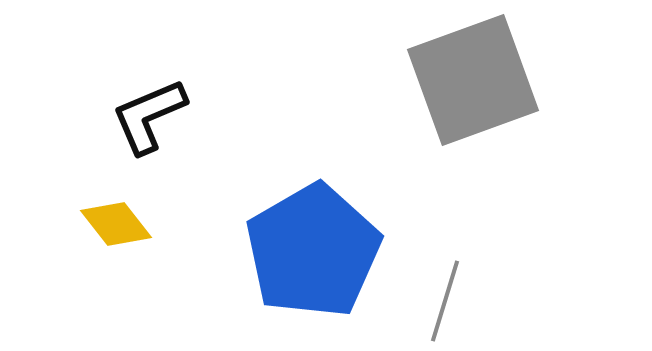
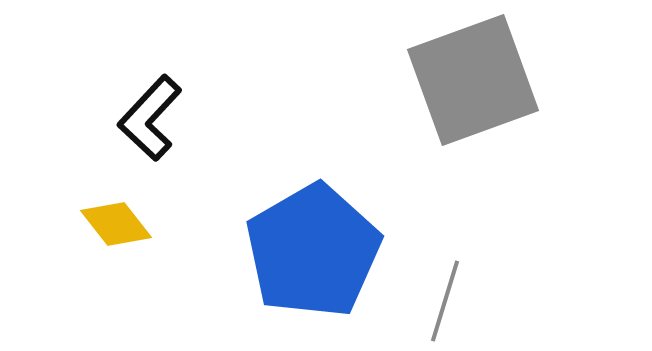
black L-shape: moved 1 px right, 2 px down; rotated 24 degrees counterclockwise
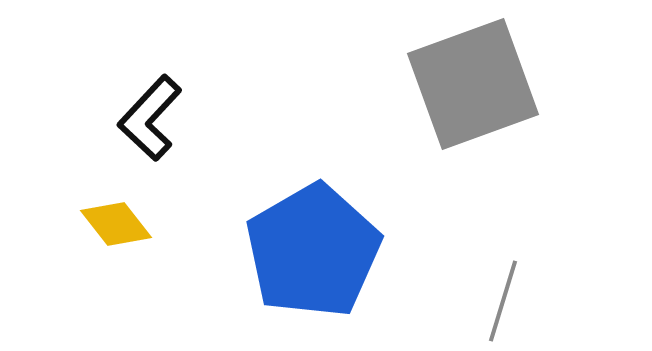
gray square: moved 4 px down
gray line: moved 58 px right
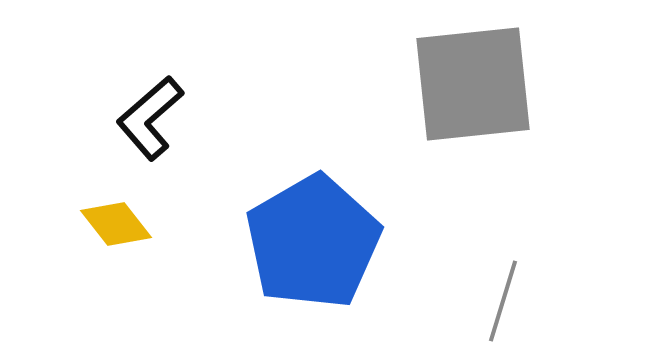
gray square: rotated 14 degrees clockwise
black L-shape: rotated 6 degrees clockwise
blue pentagon: moved 9 px up
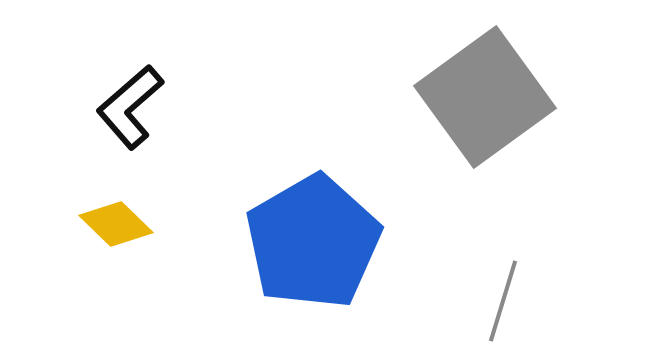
gray square: moved 12 px right, 13 px down; rotated 30 degrees counterclockwise
black L-shape: moved 20 px left, 11 px up
yellow diamond: rotated 8 degrees counterclockwise
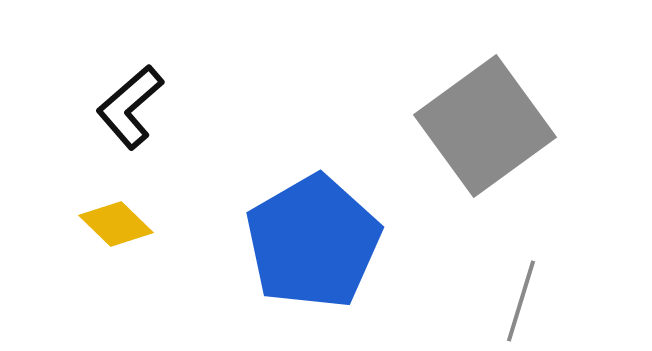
gray square: moved 29 px down
gray line: moved 18 px right
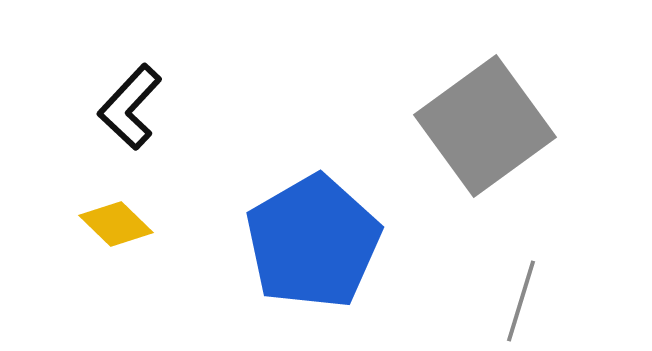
black L-shape: rotated 6 degrees counterclockwise
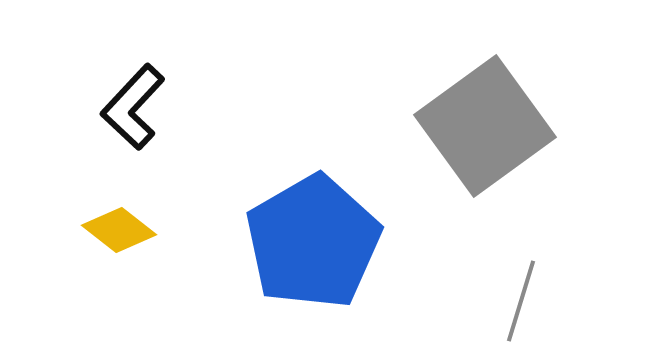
black L-shape: moved 3 px right
yellow diamond: moved 3 px right, 6 px down; rotated 6 degrees counterclockwise
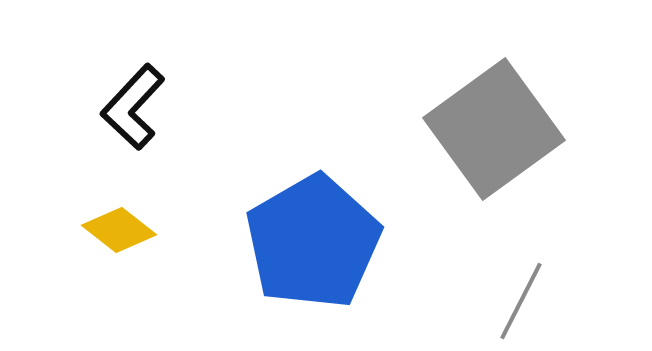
gray square: moved 9 px right, 3 px down
gray line: rotated 10 degrees clockwise
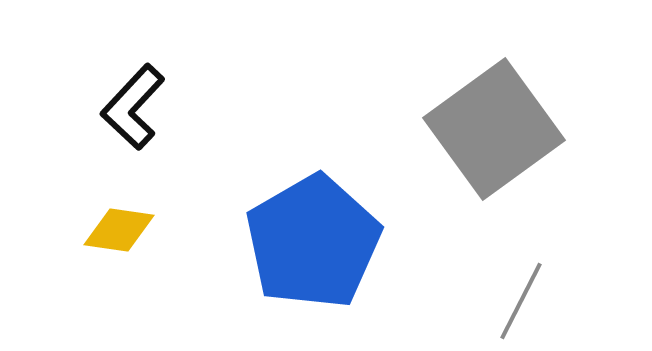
yellow diamond: rotated 30 degrees counterclockwise
